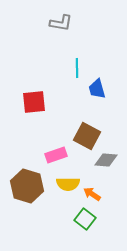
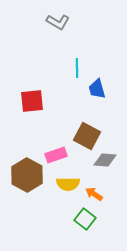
gray L-shape: moved 3 px left, 1 px up; rotated 20 degrees clockwise
red square: moved 2 px left, 1 px up
gray diamond: moved 1 px left
brown hexagon: moved 11 px up; rotated 12 degrees clockwise
orange arrow: moved 2 px right
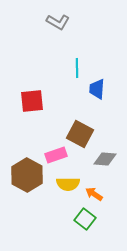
blue trapezoid: rotated 20 degrees clockwise
brown square: moved 7 px left, 2 px up
gray diamond: moved 1 px up
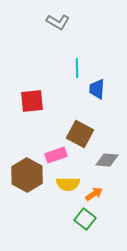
gray diamond: moved 2 px right, 1 px down
orange arrow: rotated 114 degrees clockwise
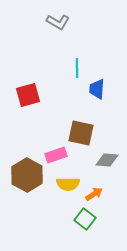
red square: moved 4 px left, 6 px up; rotated 10 degrees counterclockwise
brown square: moved 1 px right, 1 px up; rotated 16 degrees counterclockwise
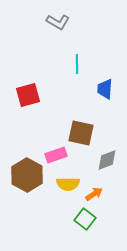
cyan line: moved 4 px up
blue trapezoid: moved 8 px right
gray diamond: rotated 25 degrees counterclockwise
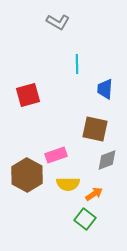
brown square: moved 14 px right, 4 px up
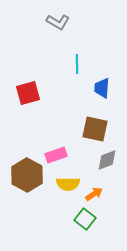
blue trapezoid: moved 3 px left, 1 px up
red square: moved 2 px up
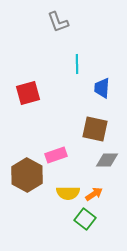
gray L-shape: rotated 40 degrees clockwise
gray diamond: rotated 20 degrees clockwise
yellow semicircle: moved 9 px down
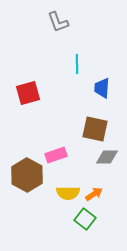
gray diamond: moved 3 px up
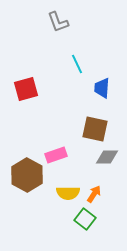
cyan line: rotated 24 degrees counterclockwise
red square: moved 2 px left, 4 px up
orange arrow: rotated 24 degrees counterclockwise
